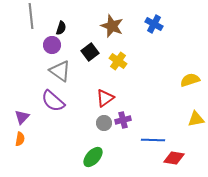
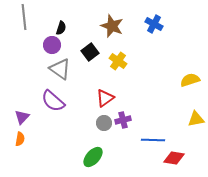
gray line: moved 7 px left, 1 px down
gray triangle: moved 2 px up
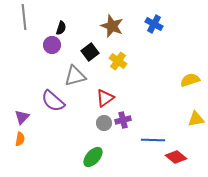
gray triangle: moved 15 px right, 7 px down; rotated 50 degrees counterclockwise
red diamond: moved 2 px right, 1 px up; rotated 30 degrees clockwise
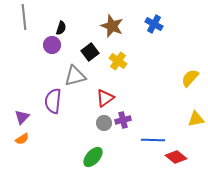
yellow semicircle: moved 2 px up; rotated 30 degrees counterclockwise
purple semicircle: rotated 55 degrees clockwise
orange semicircle: moved 2 px right; rotated 48 degrees clockwise
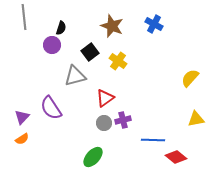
purple semicircle: moved 2 px left, 7 px down; rotated 40 degrees counterclockwise
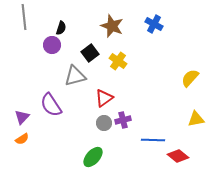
black square: moved 1 px down
red triangle: moved 1 px left
purple semicircle: moved 3 px up
red diamond: moved 2 px right, 1 px up
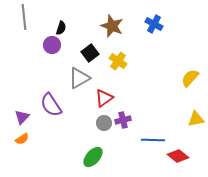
gray triangle: moved 4 px right, 2 px down; rotated 15 degrees counterclockwise
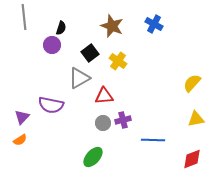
yellow semicircle: moved 2 px right, 5 px down
red triangle: moved 2 px up; rotated 30 degrees clockwise
purple semicircle: rotated 45 degrees counterclockwise
gray circle: moved 1 px left
orange semicircle: moved 2 px left, 1 px down
red diamond: moved 14 px right, 3 px down; rotated 60 degrees counterclockwise
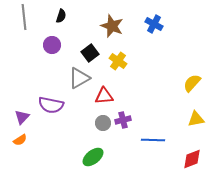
black semicircle: moved 12 px up
green ellipse: rotated 10 degrees clockwise
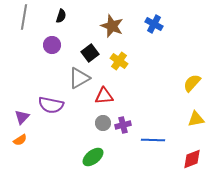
gray line: rotated 15 degrees clockwise
yellow cross: moved 1 px right
purple cross: moved 5 px down
